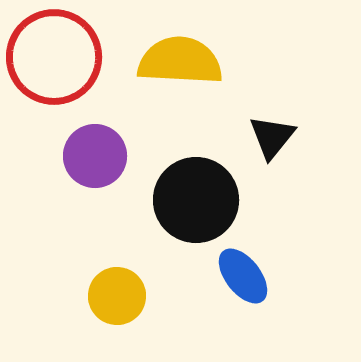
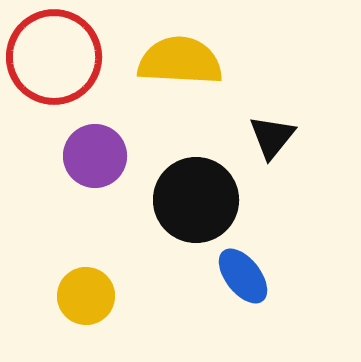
yellow circle: moved 31 px left
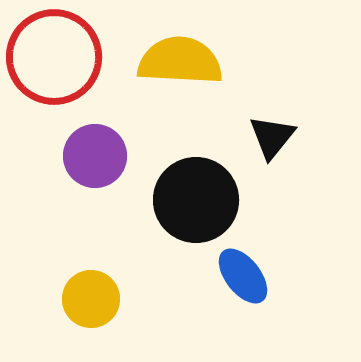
yellow circle: moved 5 px right, 3 px down
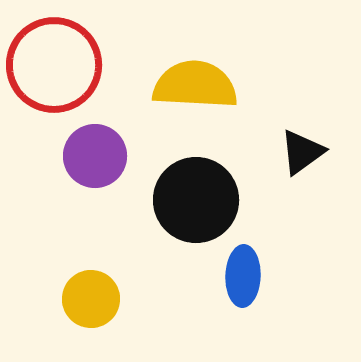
red circle: moved 8 px down
yellow semicircle: moved 15 px right, 24 px down
black triangle: moved 30 px right, 15 px down; rotated 15 degrees clockwise
blue ellipse: rotated 40 degrees clockwise
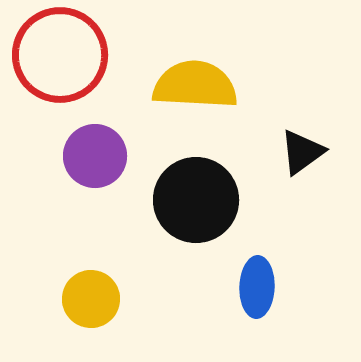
red circle: moved 6 px right, 10 px up
blue ellipse: moved 14 px right, 11 px down
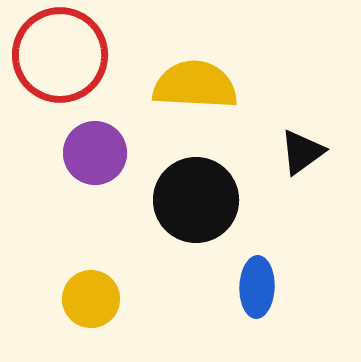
purple circle: moved 3 px up
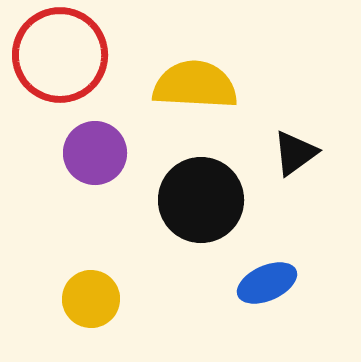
black triangle: moved 7 px left, 1 px down
black circle: moved 5 px right
blue ellipse: moved 10 px right, 4 px up; rotated 64 degrees clockwise
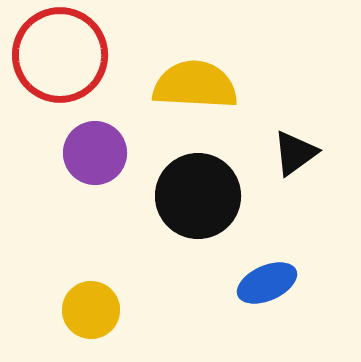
black circle: moved 3 px left, 4 px up
yellow circle: moved 11 px down
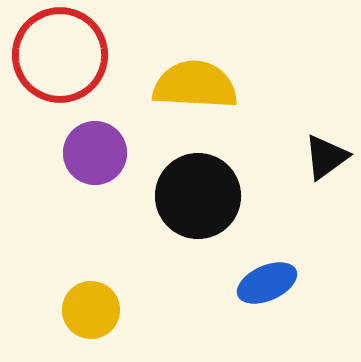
black triangle: moved 31 px right, 4 px down
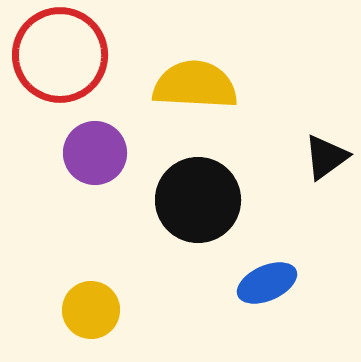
black circle: moved 4 px down
